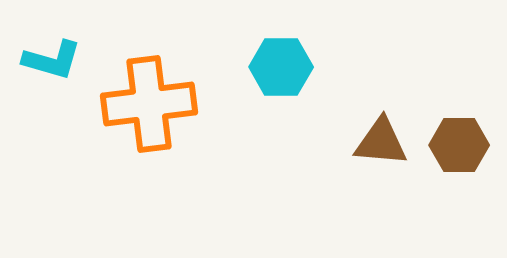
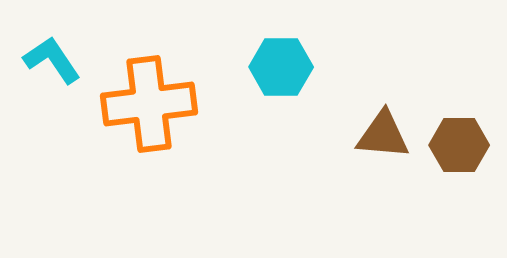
cyan L-shape: rotated 140 degrees counterclockwise
brown triangle: moved 2 px right, 7 px up
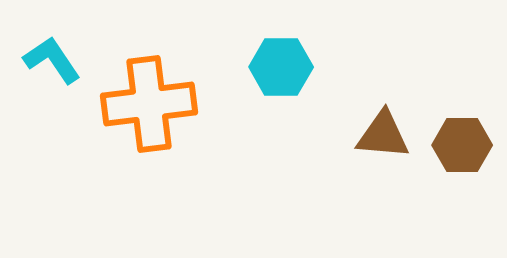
brown hexagon: moved 3 px right
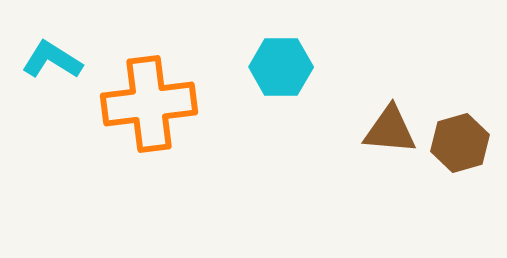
cyan L-shape: rotated 24 degrees counterclockwise
brown triangle: moved 7 px right, 5 px up
brown hexagon: moved 2 px left, 2 px up; rotated 16 degrees counterclockwise
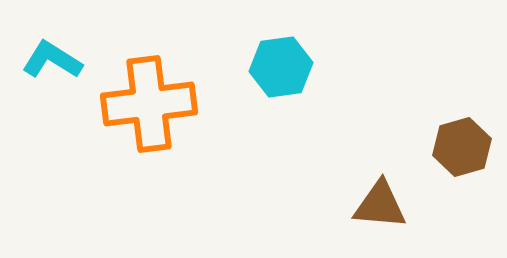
cyan hexagon: rotated 8 degrees counterclockwise
brown triangle: moved 10 px left, 75 px down
brown hexagon: moved 2 px right, 4 px down
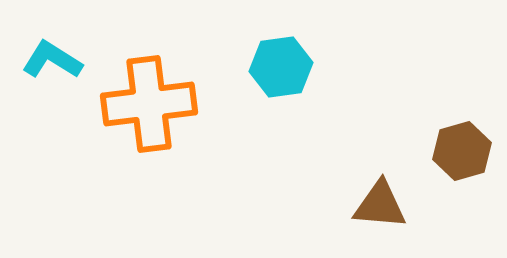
brown hexagon: moved 4 px down
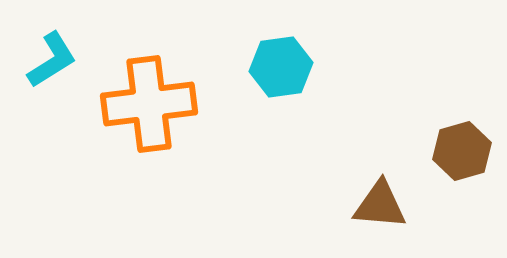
cyan L-shape: rotated 116 degrees clockwise
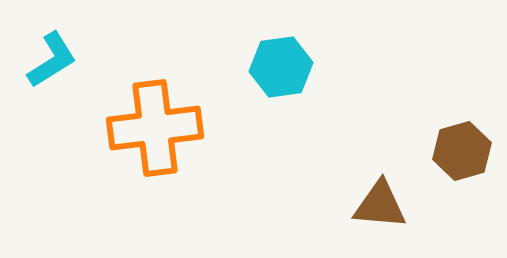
orange cross: moved 6 px right, 24 px down
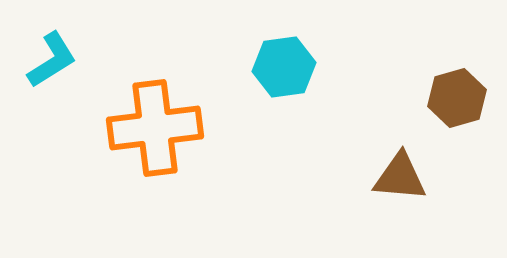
cyan hexagon: moved 3 px right
brown hexagon: moved 5 px left, 53 px up
brown triangle: moved 20 px right, 28 px up
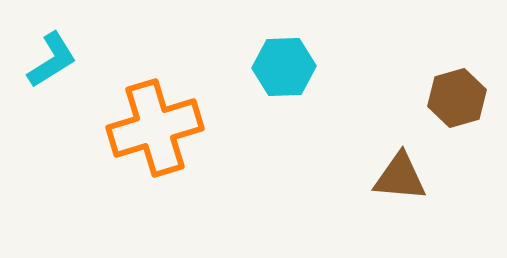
cyan hexagon: rotated 6 degrees clockwise
orange cross: rotated 10 degrees counterclockwise
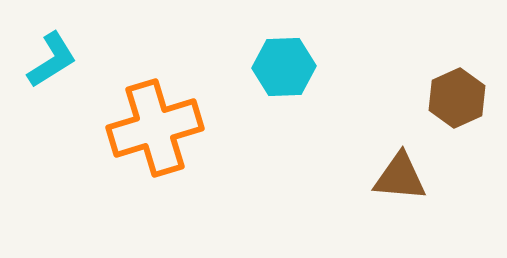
brown hexagon: rotated 8 degrees counterclockwise
